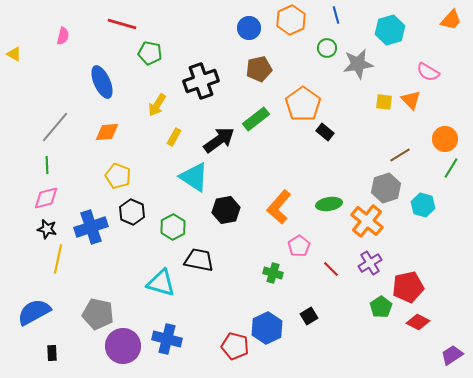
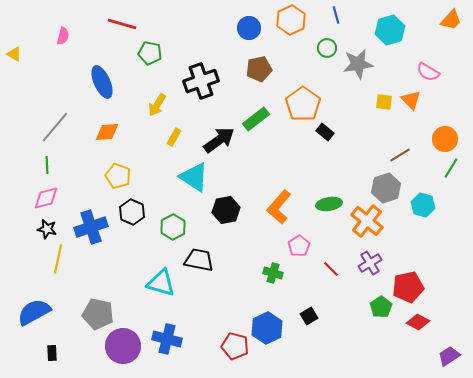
purple trapezoid at (452, 355): moved 3 px left, 1 px down
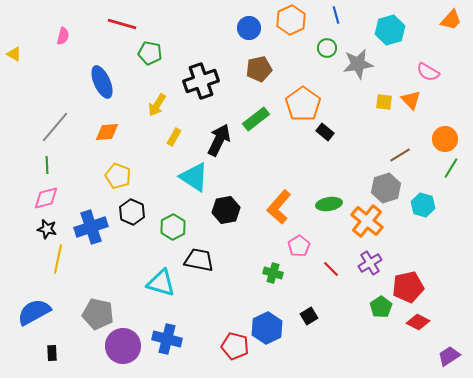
black arrow at (219, 140): rotated 28 degrees counterclockwise
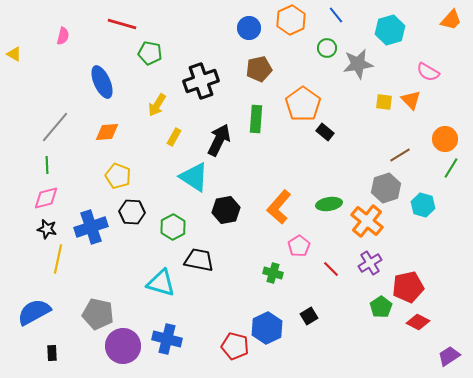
blue line at (336, 15): rotated 24 degrees counterclockwise
green rectangle at (256, 119): rotated 48 degrees counterclockwise
black hexagon at (132, 212): rotated 20 degrees counterclockwise
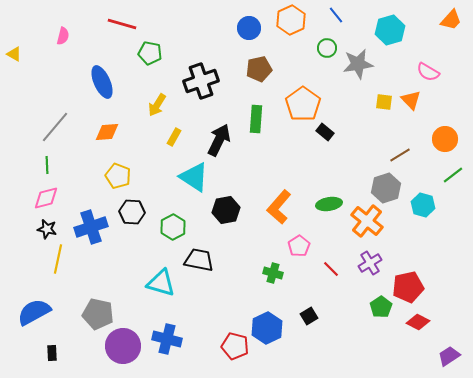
green line at (451, 168): moved 2 px right, 7 px down; rotated 20 degrees clockwise
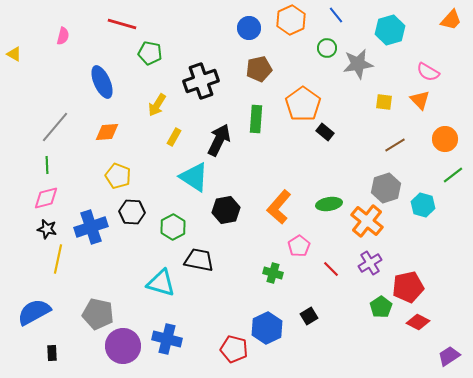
orange triangle at (411, 100): moved 9 px right
brown line at (400, 155): moved 5 px left, 10 px up
red pentagon at (235, 346): moved 1 px left, 3 px down
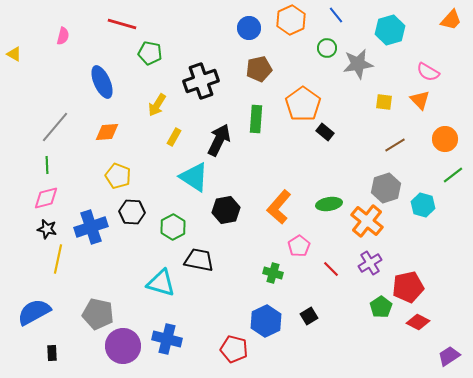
blue hexagon at (267, 328): moved 1 px left, 7 px up
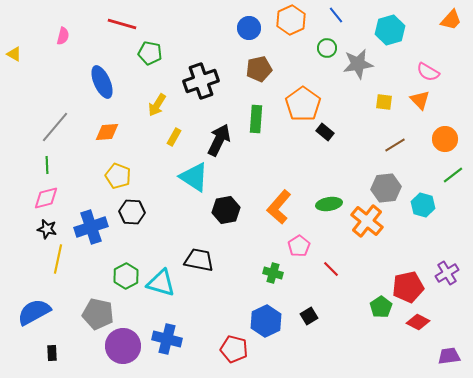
gray hexagon at (386, 188): rotated 12 degrees clockwise
green hexagon at (173, 227): moved 47 px left, 49 px down
purple cross at (370, 263): moved 77 px right, 10 px down
purple trapezoid at (449, 356): rotated 25 degrees clockwise
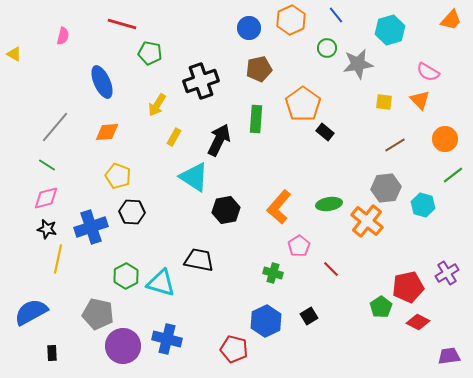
green line at (47, 165): rotated 54 degrees counterclockwise
blue semicircle at (34, 312): moved 3 px left
